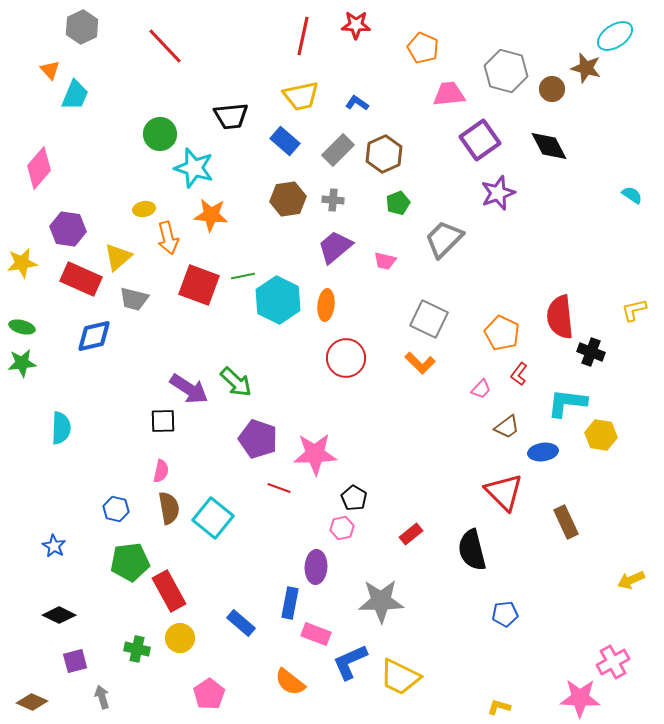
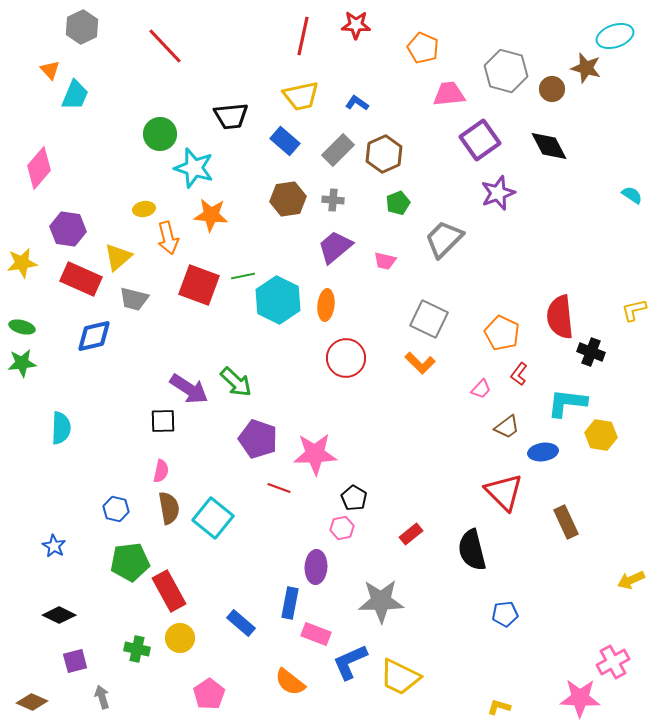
cyan ellipse at (615, 36): rotated 15 degrees clockwise
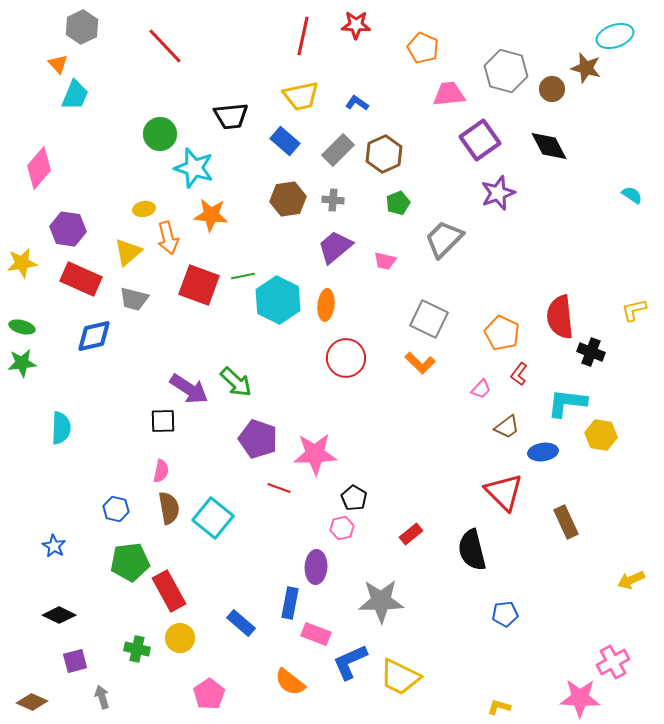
orange triangle at (50, 70): moved 8 px right, 6 px up
yellow triangle at (118, 257): moved 10 px right, 5 px up
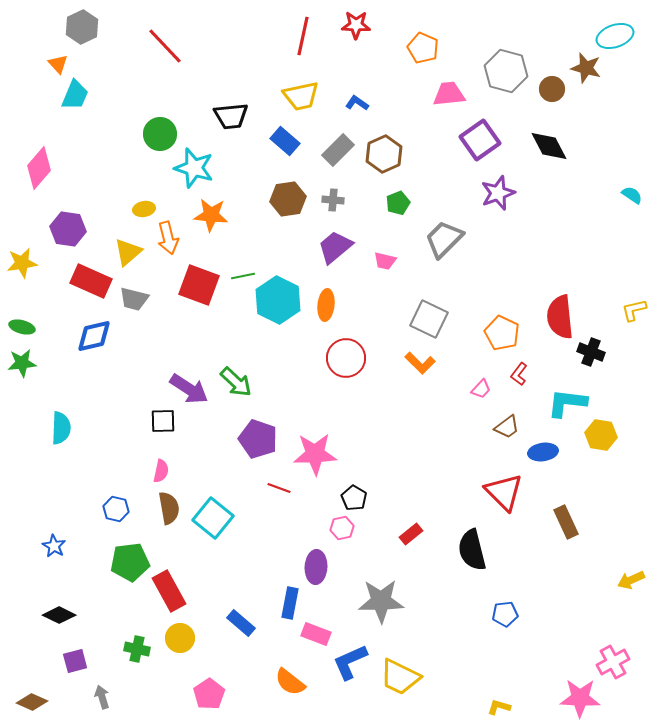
red rectangle at (81, 279): moved 10 px right, 2 px down
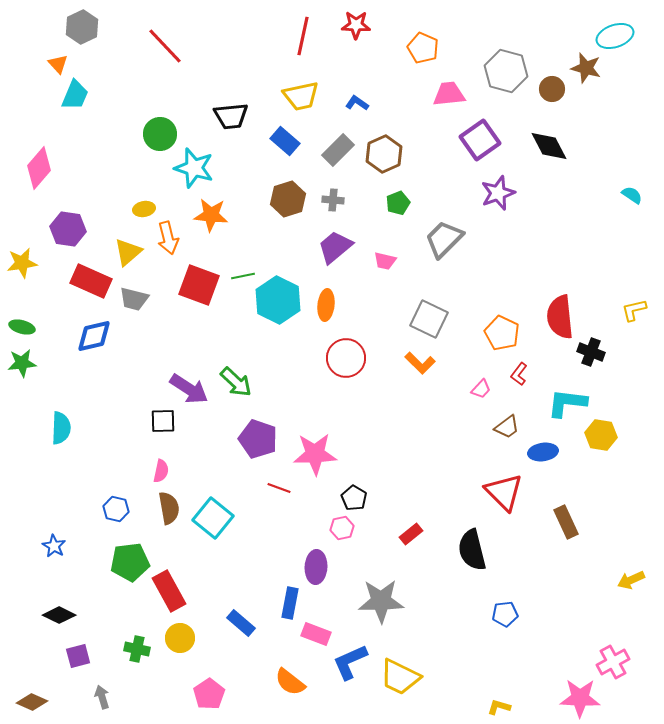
brown hexagon at (288, 199): rotated 8 degrees counterclockwise
purple square at (75, 661): moved 3 px right, 5 px up
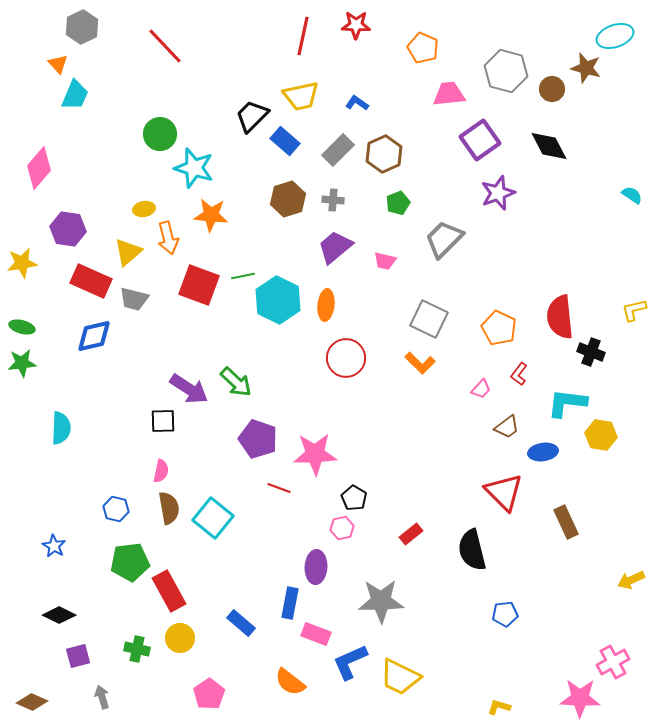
black trapezoid at (231, 116): moved 21 px right; rotated 141 degrees clockwise
orange pentagon at (502, 333): moved 3 px left, 5 px up
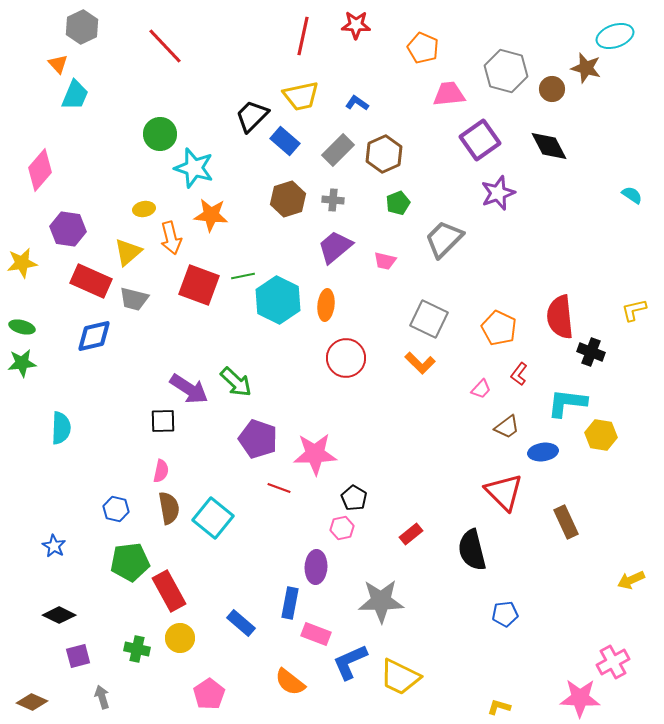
pink diamond at (39, 168): moved 1 px right, 2 px down
orange arrow at (168, 238): moved 3 px right
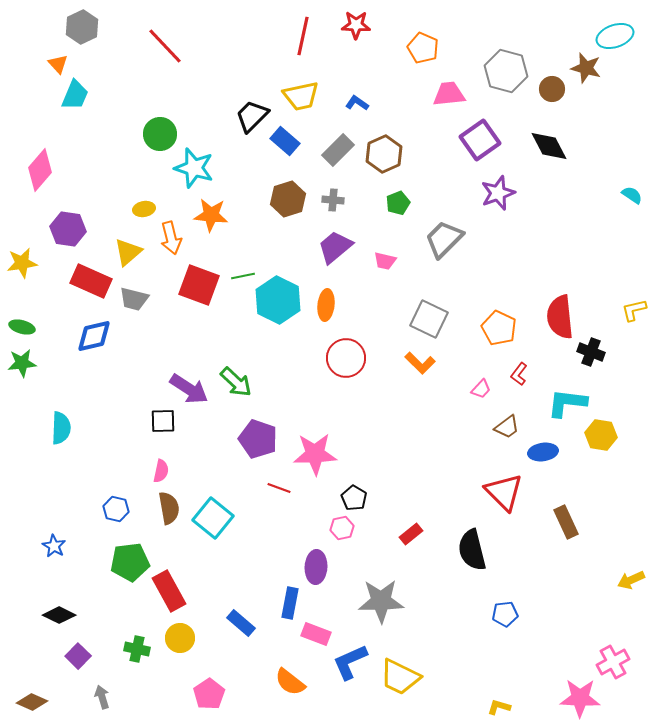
purple square at (78, 656): rotated 30 degrees counterclockwise
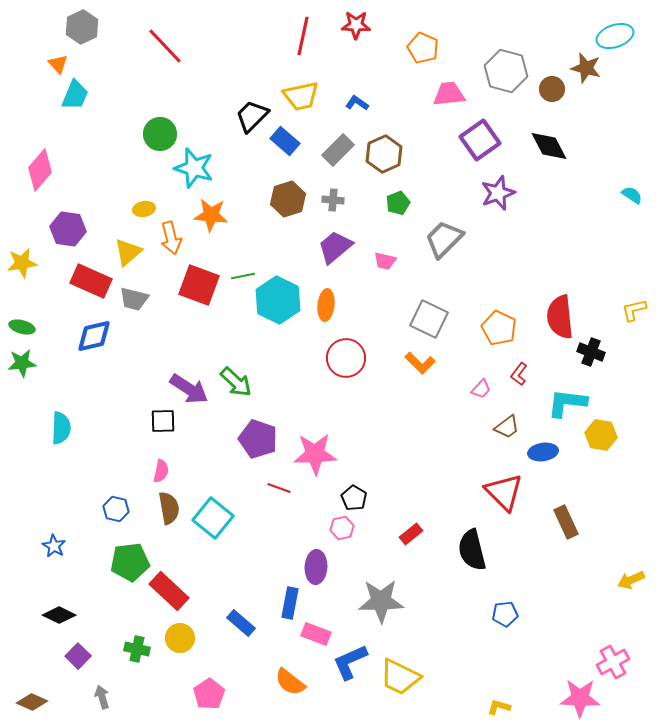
red rectangle at (169, 591): rotated 18 degrees counterclockwise
